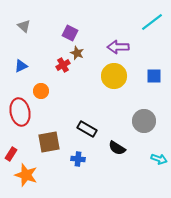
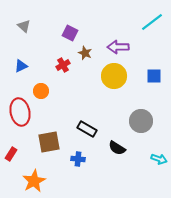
brown star: moved 8 px right
gray circle: moved 3 px left
orange star: moved 8 px right, 6 px down; rotated 25 degrees clockwise
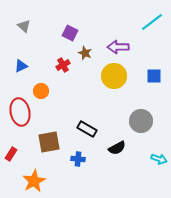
black semicircle: rotated 60 degrees counterclockwise
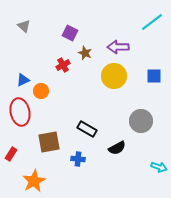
blue triangle: moved 2 px right, 14 px down
cyan arrow: moved 8 px down
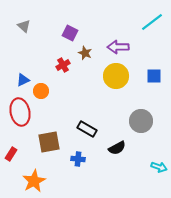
yellow circle: moved 2 px right
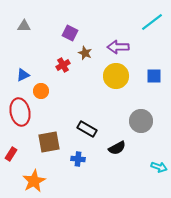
gray triangle: rotated 40 degrees counterclockwise
blue triangle: moved 5 px up
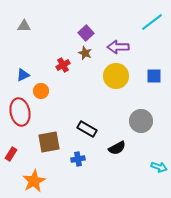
purple square: moved 16 px right; rotated 21 degrees clockwise
blue cross: rotated 16 degrees counterclockwise
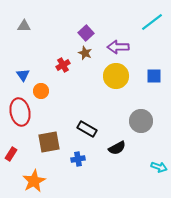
blue triangle: rotated 40 degrees counterclockwise
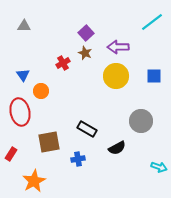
red cross: moved 2 px up
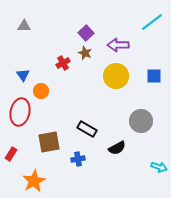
purple arrow: moved 2 px up
red ellipse: rotated 24 degrees clockwise
